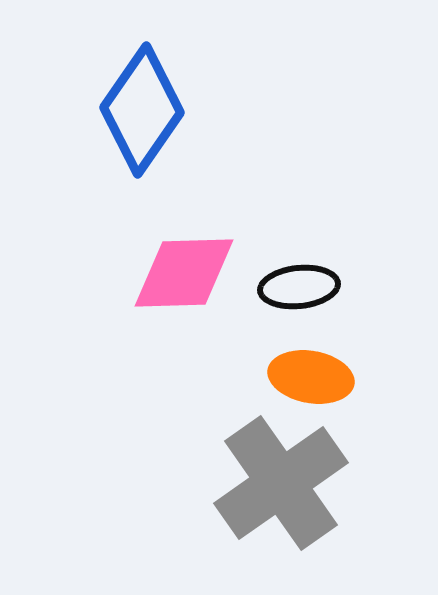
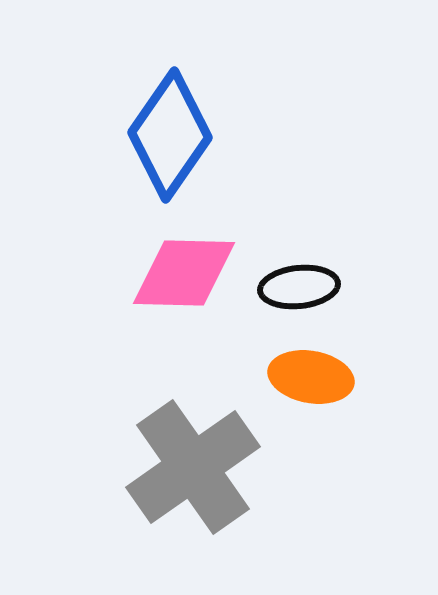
blue diamond: moved 28 px right, 25 px down
pink diamond: rotated 3 degrees clockwise
gray cross: moved 88 px left, 16 px up
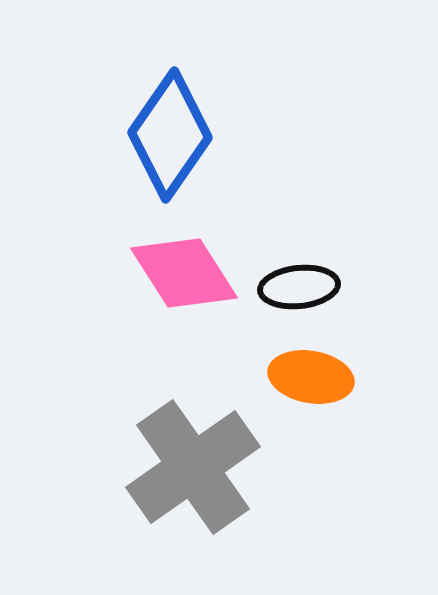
pink diamond: rotated 56 degrees clockwise
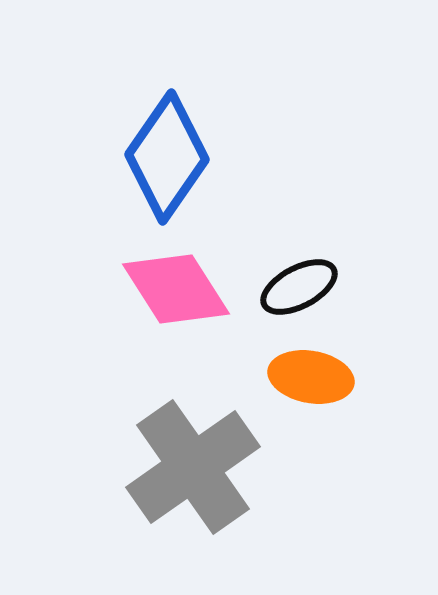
blue diamond: moved 3 px left, 22 px down
pink diamond: moved 8 px left, 16 px down
black ellipse: rotated 22 degrees counterclockwise
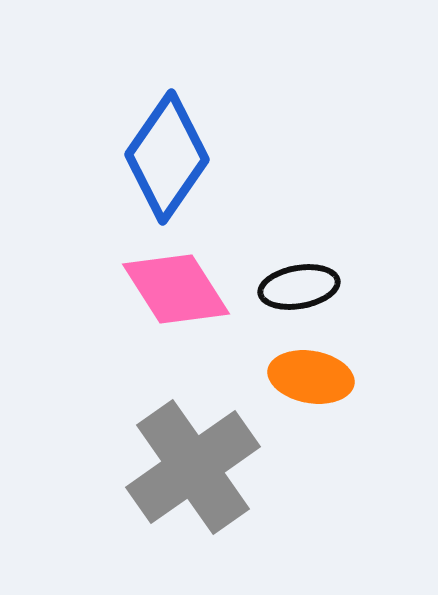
black ellipse: rotated 18 degrees clockwise
